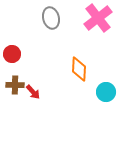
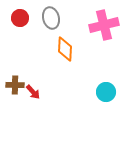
pink cross: moved 6 px right, 7 px down; rotated 24 degrees clockwise
red circle: moved 8 px right, 36 px up
orange diamond: moved 14 px left, 20 px up
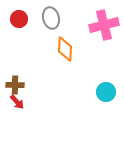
red circle: moved 1 px left, 1 px down
red arrow: moved 16 px left, 10 px down
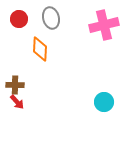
orange diamond: moved 25 px left
cyan circle: moved 2 px left, 10 px down
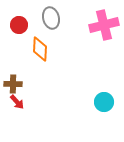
red circle: moved 6 px down
brown cross: moved 2 px left, 1 px up
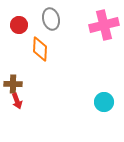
gray ellipse: moved 1 px down
red arrow: moved 1 px up; rotated 21 degrees clockwise
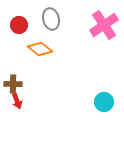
pink cross: rotated 20 degrees counterclockwise
orange diamond: rotated 55 degrees counterclockwise
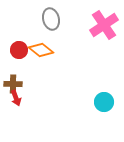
red circle: moved 25 px down
orange diamond: moved 1 px right, 1 px down
red arrow: moved 1 px left, 3 px up
